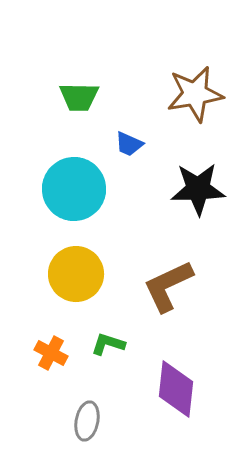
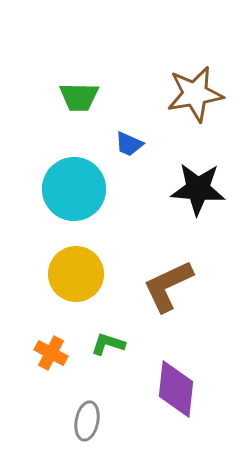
black star: rotated 6 degrees clockwise
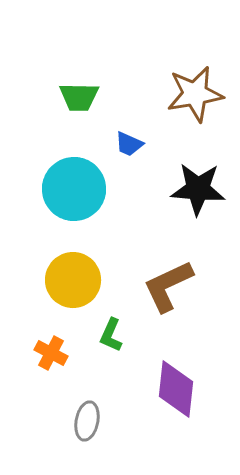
yellow circle: moved 3 px left, 6 px down
green L-shape: moved 3 px right, 9 px up; rotated 84 degrees counterclockwise
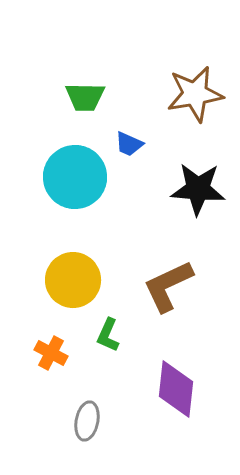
green trapezoid: moved 6 px right
cyan circle: moved 1 px right, 12 px up
green L-shape: moved 3 px left
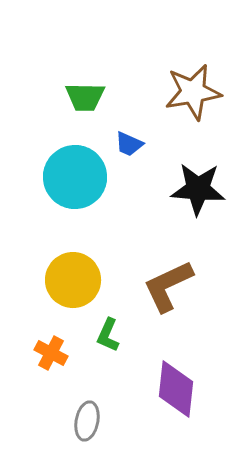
brown star: moved 2 px left, 2 px up
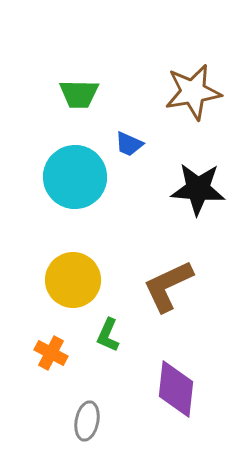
green trapezoid: moved 6 px left, 3 px up
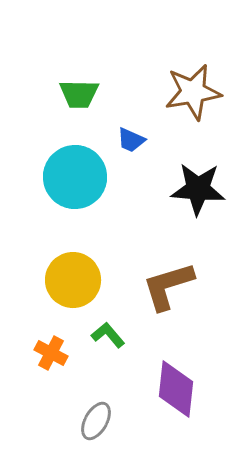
blue trapezoid: moved 2 px right, 4 px up
brown L-shape: rotated 8 degrees clockwise
green L-shape: rotated 116 degrees clockwise
gray ellipse: moved 9 px right; rotated 18 degrees clockwise
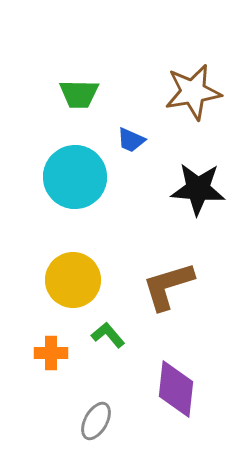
orange cross: rotated 28 degrees counterclockwise
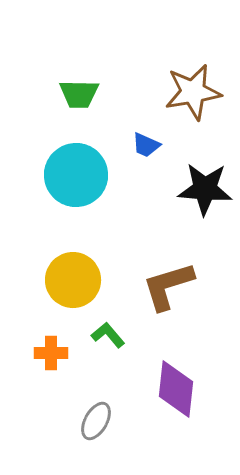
blue trapezoid: moved 15 px right, 5 px down
cyan circle: moved 1 px right, 2 px up
black star: moved 7 px right
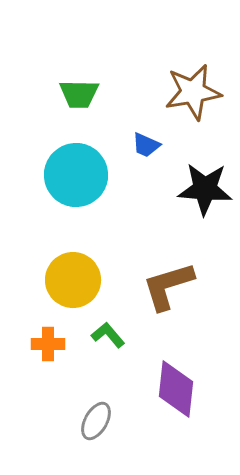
orange cross: moved 3 px left, 9 px up
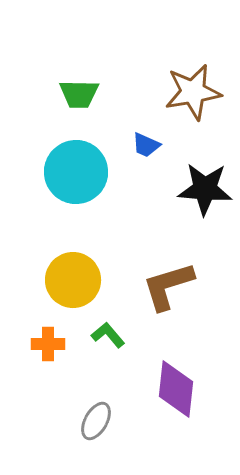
cyan circle: moved 3 px up
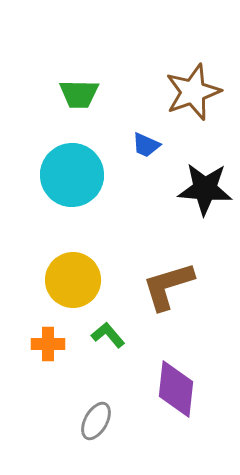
brown star: rotated 10 degrees counterclockwise
cyan circle: moved 4 px left, 3 px down
